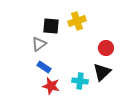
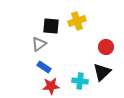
red circle: moved 1 px up
red star: rotated 18 degrees counterclockwise
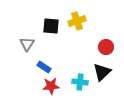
gray triangle: moved 12 px left; rotated 21 degrees counterclockwise
cyan cross: moved 1 px down
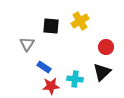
yellow cross: moved 3 px right; rotated 12 degrees counterclockwise
cyan cross: moved 5 px left, 3 px up
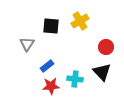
blue rectangle: moved 3 px right, 1 px up; rotated 72 degrees counterclockwise
black triangle: rotated 30 degrees counterclockwise
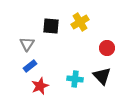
yellow cross: moved 1 px down
red circle: moved 1 px right, 1 px down
blue rectangle: moved 17 px left
black triangle: moved 4 px down
red star: moved 11 px left; rotated 18 degrees counterclockwise
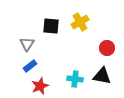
black triangle: rotated 36 degrees counterclockwise
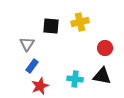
yellow cross: rotated 18 degrees clockwise
red circle: moved 2 px left
blue rectangle: moved 2 px right; rotated 16 degrees counterclockwise
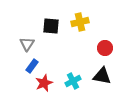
cyan cross: moved 2 px left, 2 px down; rotated 35 degrees counterclockwise
red star: moved 4 px right, 3 px up
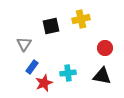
yellow cross: moved 1 px right, 3 px up
black square: rotated 18 degrees counterclockwise
gray triangle: moved 3 px left
blue rectangle: moved 1 px down
cyan cross: moved 5 px left, 8 px up; rotated 21 degrees clockwise
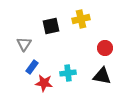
red star: rotated 30 degrees clockwise
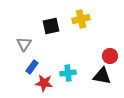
red circle: moved 5 px right, 8 px down
